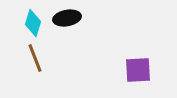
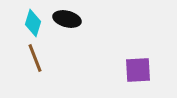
black ellipse: moved 1 px down; rotated 24 degrees clockwise
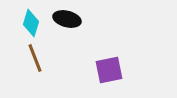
cyan diamond: moved 2 px left
purple square: moved 29 px left; rotated 8 degrees counterclockwise
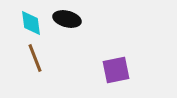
cyan diamond: rotated 24 degrees counterclockwise
purple square: moved 7 px right
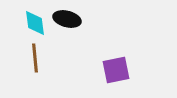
cyan diamond: moved 4 px right
brown line: rotated 16 degrees clockwise
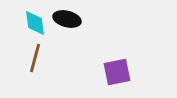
brown line: rotated 20 degrees clockwise
purple square: moved 1 px right, 2 px down
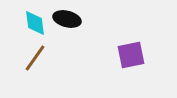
brown line: rotated 20 degrees clockwise
purple square: moved 14 px right, 17 px up
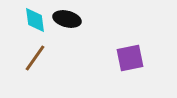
cyan diamond: moved 3 px up
purple square: moved 1 px left, 3 px down
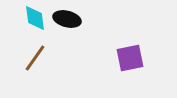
cyan diamond: moved 2 px up
